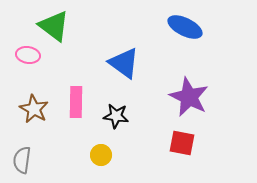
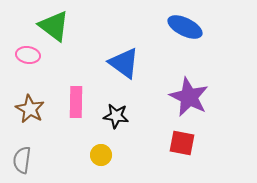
brown star: moved 4 px left
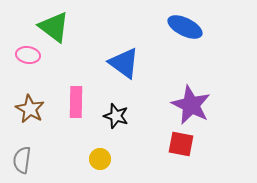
green triangle: moved 1 px down
purple star: moved 2 px right, 8 px down
black star: rotated 10 degrees clockwise
red square: moved 1 px left, 1 px down
yellow circle: moved 1 px left, 4 px down
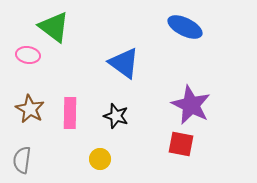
pink rectangle: moved 6 px left, 11 px down
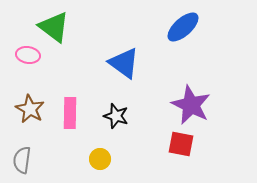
blue ellipse: moved 2 px left; rotated 68 degrees counterclockwise
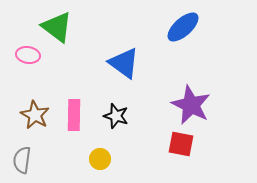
green triangle: moved 3 px right
brown star: moved 5 px right, 6 px down
pink rectangle: moved 4 px right, 2 px down
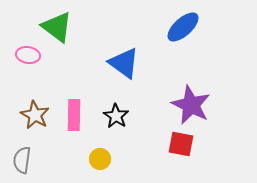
black star: rotated 15 degrees clockwise
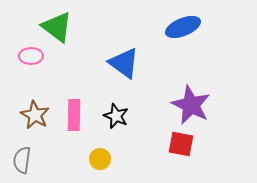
blue ellipse: rotated 20 degrees clockwise
pink ellipse: moved 3 px right, 1 px down; rotated 10 degrees counterclockwise
black star: rotated 10 degrees counterclockwise
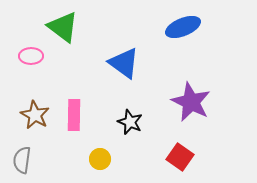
green triangle: moved 6 px right
purple star: moved 3 px up
black star: moved 14 px right, 6 px down
red square: moved 1 px left, 13 px down; rotated 24 degrees clockwise
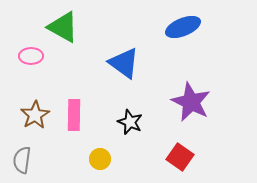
green triangle: rotated 8 degrees counterclockwise
brown star: rotated 12 degrees clockwise
